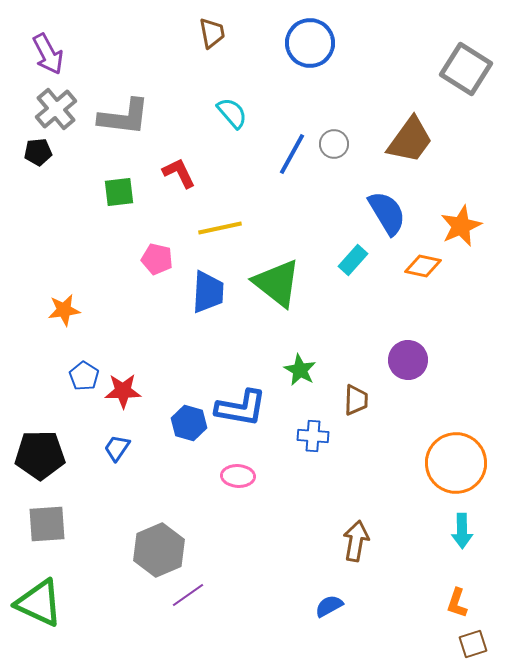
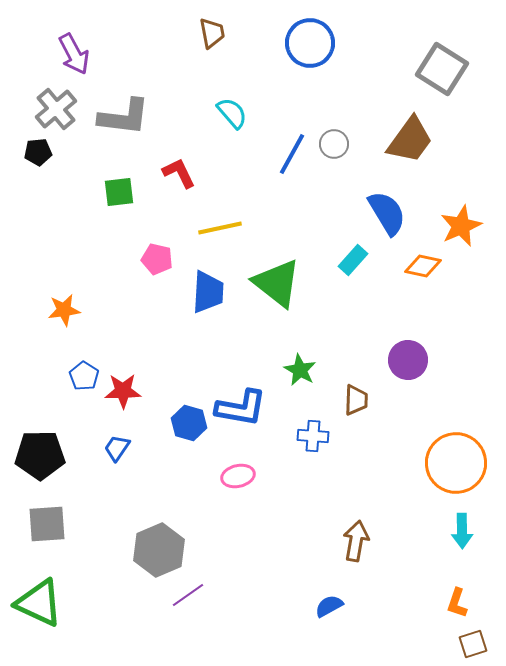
purple arrow at (48, 54): moved 26 px right
gray square at (466, 69): moved 24 px left
pink ellipse at (238, 476): rotated 16 degrees counterclockwise
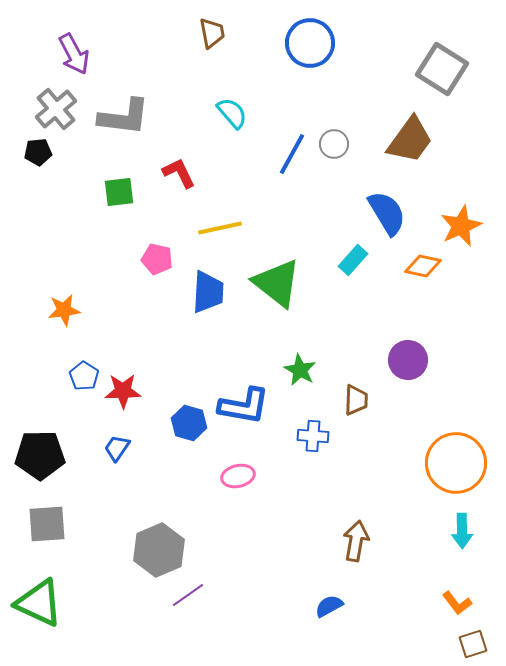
blue L-shape at (241, 408): moved 3 px right, 2 px up
orange L-shape at (457, 603): rotated 56 degrees counterclockwise
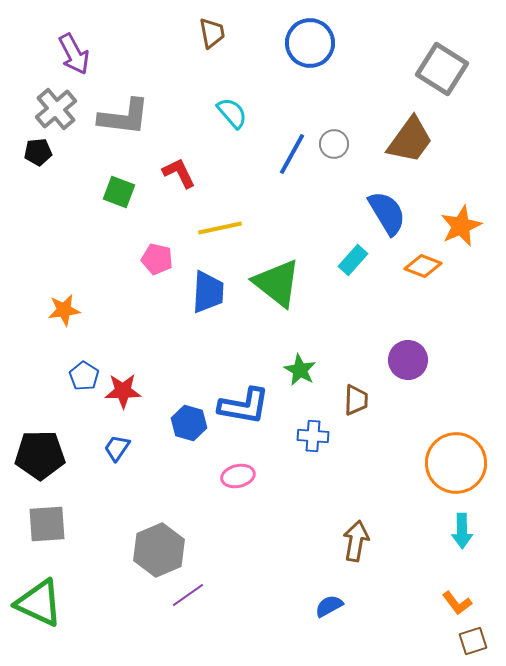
green square at (119, 192): rotated 28 degrees clockwise
orange diamond at (423, 266): rotated 9 degrees clockwise
brown square at (473, 644): moved 3 px up
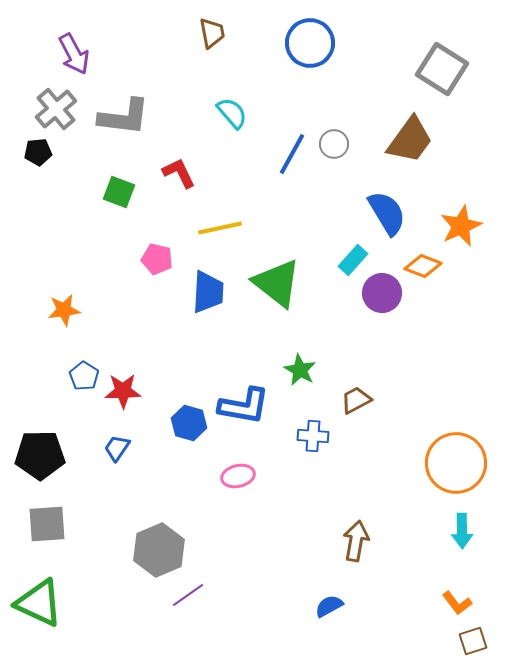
purple circle at (408, 360): moved 26 px left, 67 px up
brown trapezoid at (356, 400): rotated 120 degrees counterclockwise
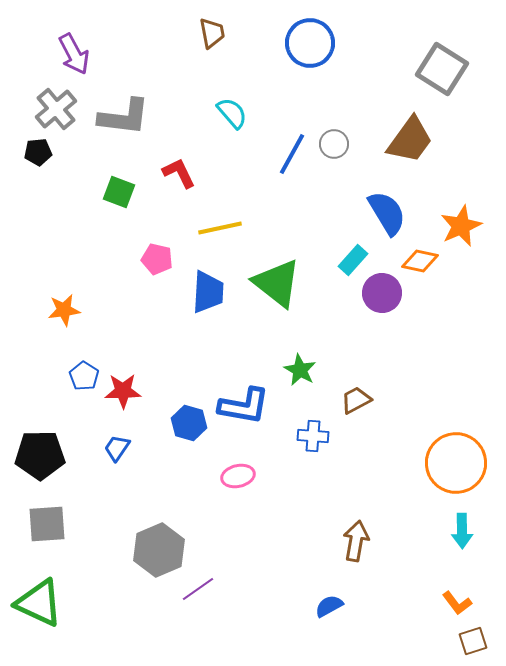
orange diamond at (423, 266): moved 3 px left, 5 px up; rotated 9 degrees counterclockwise
purple line at (188, 595): moved 10 px right, 6 px up
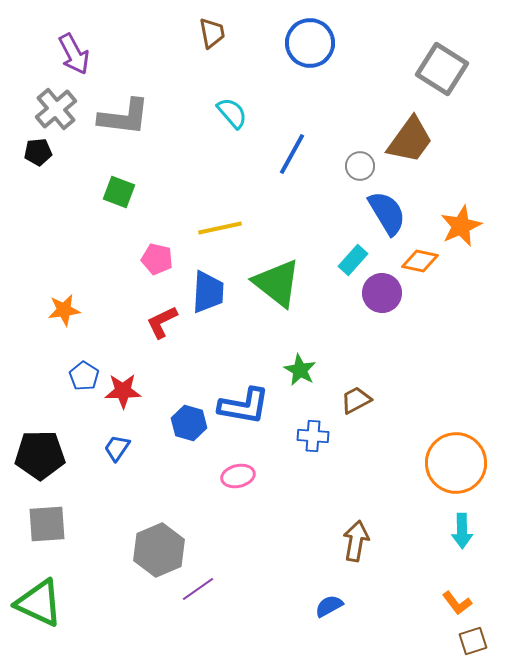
gray circle at (334, 144): moved 26 px right, 22 px down
red L-shape at (179, 173): moved 17 px left, 149 px down; rotated 90 degrees counterclockwise
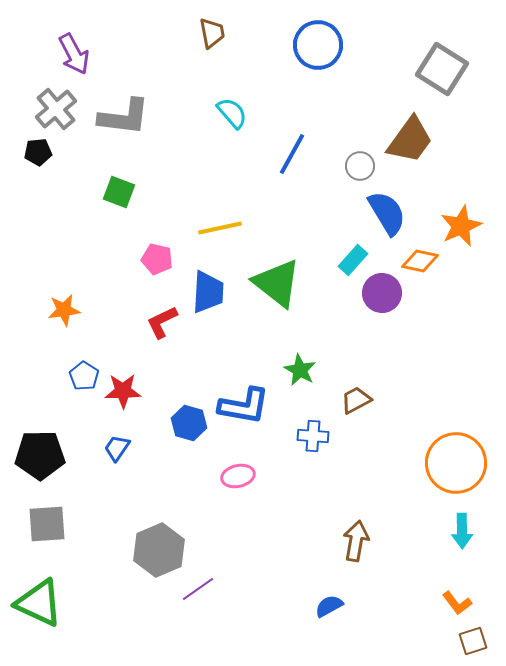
blue circle at (310, 43): moved 8 px right, 2 px down
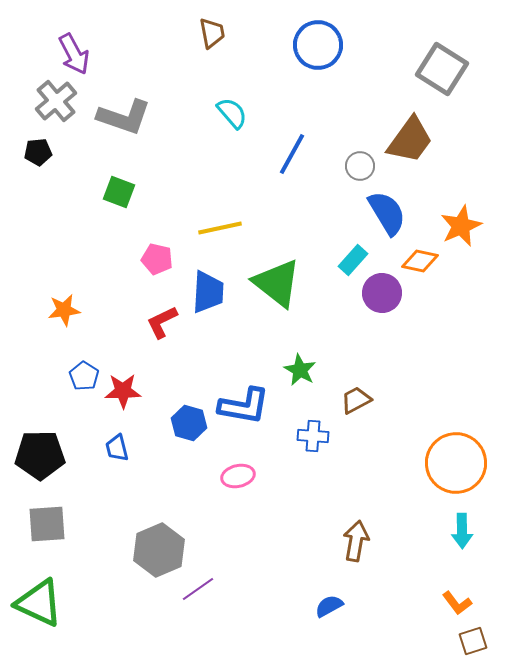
gray cross at (56, 109): moved 8 px up
gray L-shape at (124, 117): rotated 12 degrees clockwise
blue trapezoid at (117, 448): rotated 48 degrees counterclockwise
